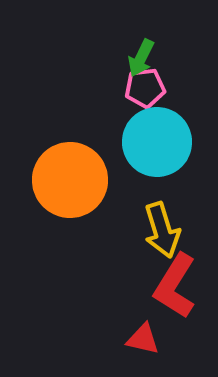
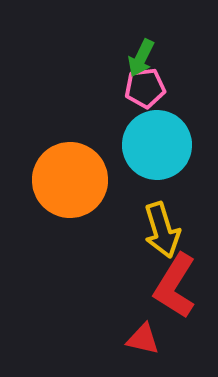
cyan circle: moved 3 px down
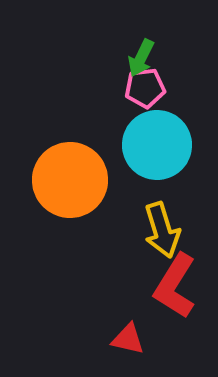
red triangle: moved 15 px left
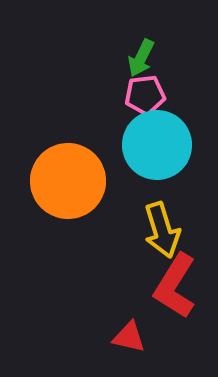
pink pentagon: moved 7 px down
orange circle: moved 2 px left, 1 px down
red triangle: moved 1 px right, 2 px up
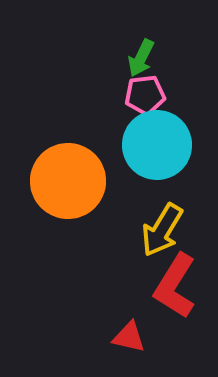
yellow arrow: rotated 48 degrees clockwise
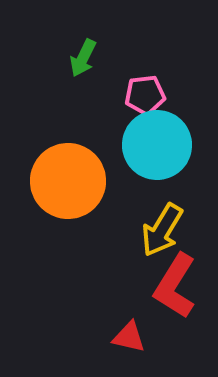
green arrow: moved 58 px left
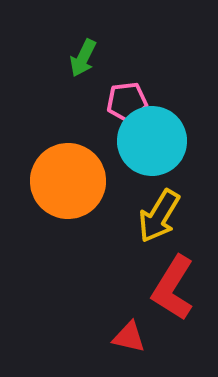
pink pentagon: moved 18 px left, 7 px down
cyan circle: moved 5 px left, 4 px up
yellow arrow: moved 3 px left, 14 px up
red L-shape: moved 2 px left, 2 px down
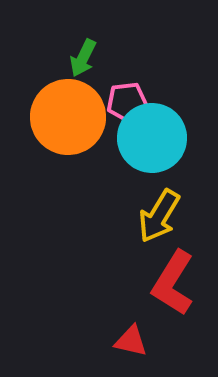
cyan circle: moved 3 px up
orange circle: moved 64 px up
red L-shape: moved 5 px up
red triangle: moved 2 px right, 4 px down
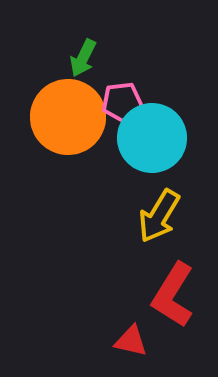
pink pentagon: moved 5 px left
red L-shape: moved 12 px down
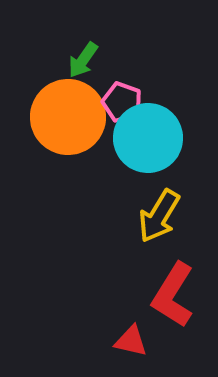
green arrow: moved 2 px down; rotated 9 degrees clockwise
pink pentagon: rotated 27 degrees clockwise
cyan circle: moved 4 px left
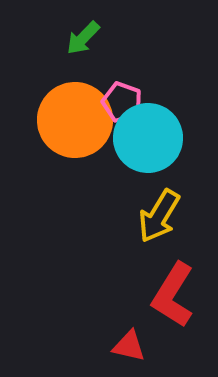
green arrow: moved 22 px up; rotated 9 degrees clockwise
orange circle: moved 7 px right, 3 px down
red triangle: moved 2 px left, 5 px down
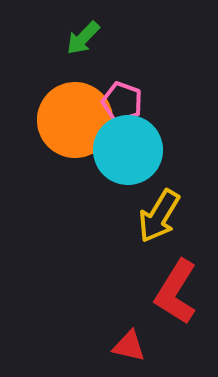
cyan circle: moved 20 px left, 12 px down
red L-shape: moved 3 px right, 3 px up
